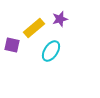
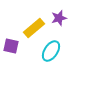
purple star: moved 1 px left, 1 px up
purple square: moved 1 px left, 1 px down
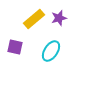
yellow rectangle: moved 9 px up
purple square: moved 4 px right, 1 px down
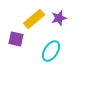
purple square: moved 1 px right, 8 px up
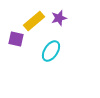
yellow rectangle: moved 2 px down
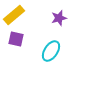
yellow rectangle: moved 20 px left, 6 px up
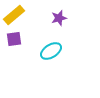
purple square: moved 2 px left; rotated 21 degrees counterclockwise
cyan ellipse: rotated 25 degrees clockwise
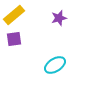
cyan ellipse: moved 4 px right, 14 px down
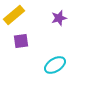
purple square: moved 7 px right, 2 px down
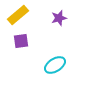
yellow rectangle: moved 4 px right
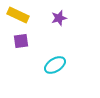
yellow rectangle: rotated 65 degrees clockwise
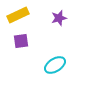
yellow rectangle: rotated 50 degrees counterclockwise
